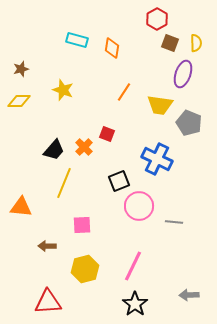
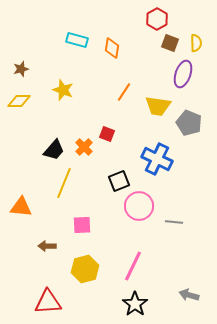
yellow trapezoid: moved 2 px left, 1 px down
gray arrow: rotated 18 degrees clockwise
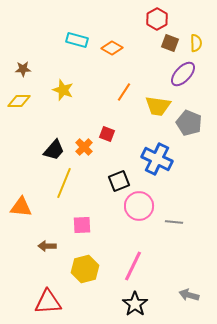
orange diamond: rotated 70 degrees counterclockwise
brown star: moved 2 px right; rotated 14 degrees clockwise
purple ellipse: rotated 24 degrees clockwise
